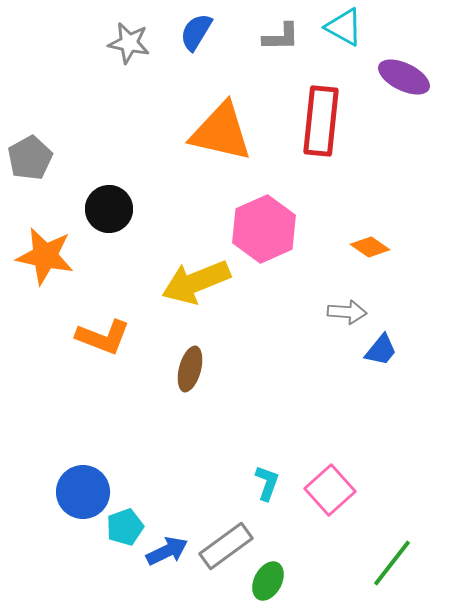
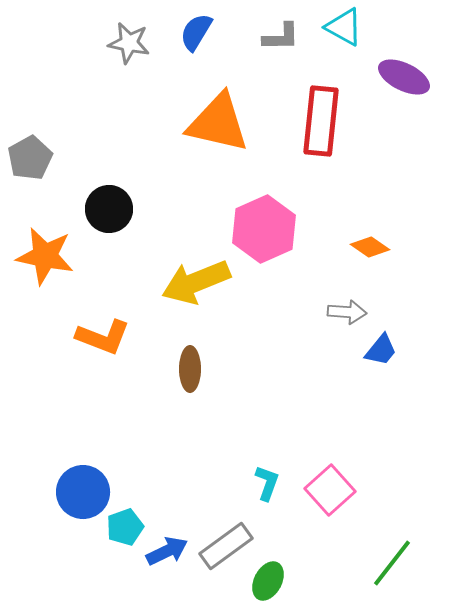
orange triangle: moved 3 px left, 9 px up
brown ellipse: rotated 15 degrees counterclockwise
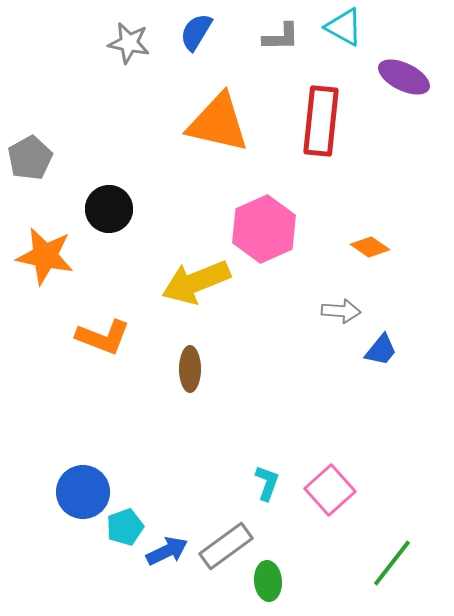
gray arrow: moved 6 px left, 1 px up
green ellipse: rotated 33 degrees counterclockwise
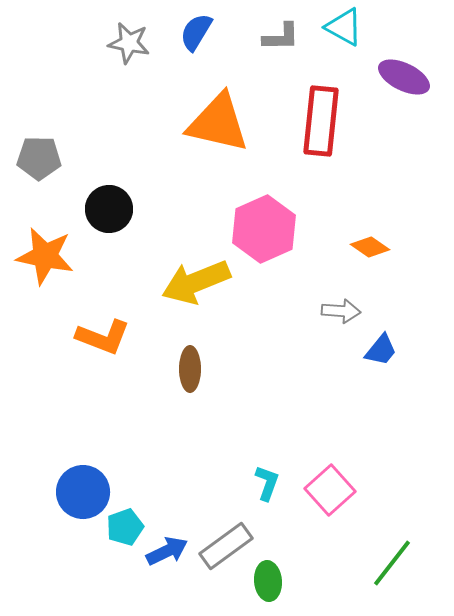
gray pentagon: moved 9 px right; rotated 30 degrees clockwise
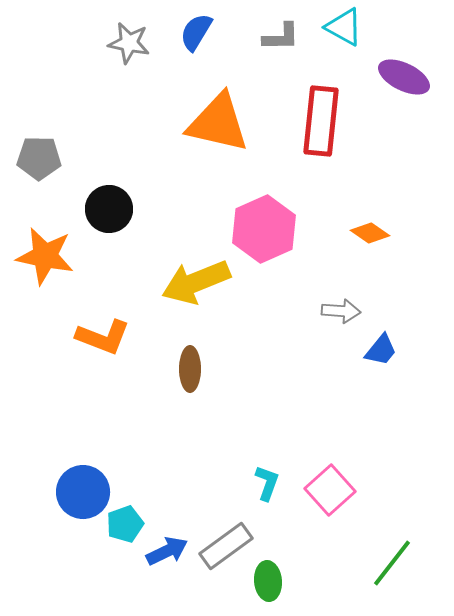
orange diamond: moved 14 px up
cyan pentagon: moved 3 px up
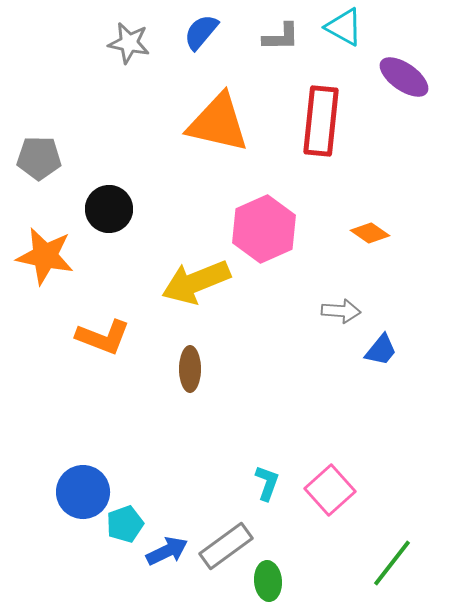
blue semicircle: moved 5 px right; rotated 9 degrees clockwise
purple ellipse: rotated 9 degrees clockwise
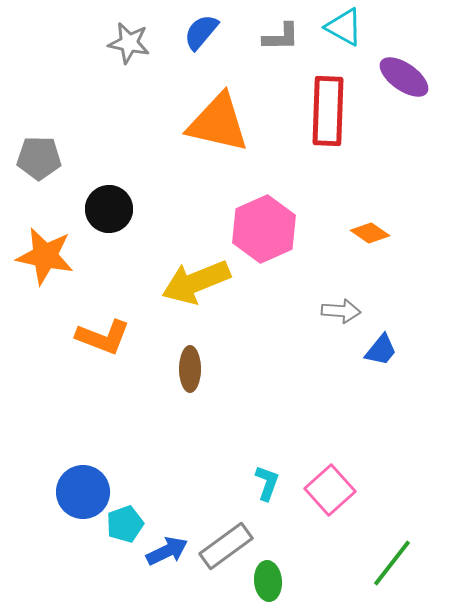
red rectangle: moved 7 px right, 10 px up; rotated 4 degrees counterclockwise
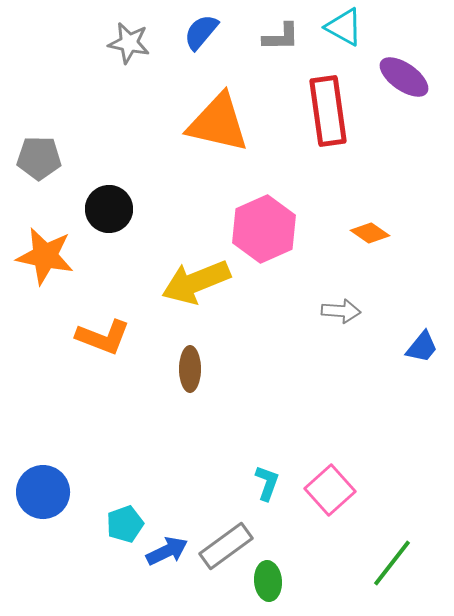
red rectangle: rotated 10 degrees counterclockwise
blue trapezoid: moved 41 px right, 3 px up
blue circle: moved 40 px left
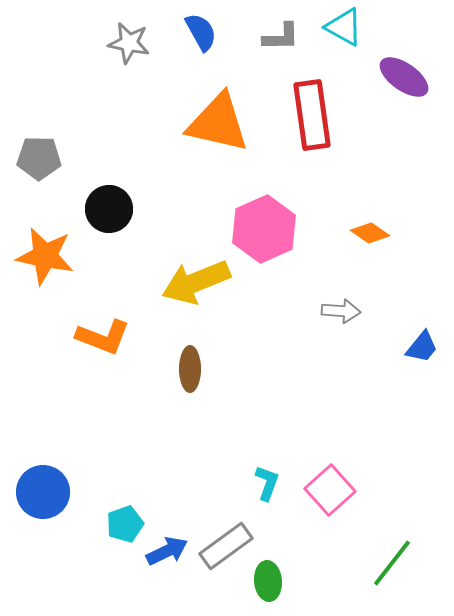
blue semicircle: rotated 111 degrees clockwise
red rectangle: moved 16 px left, 4 px down
